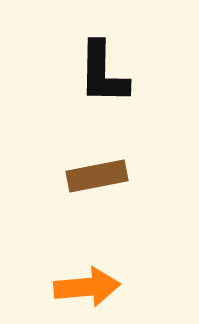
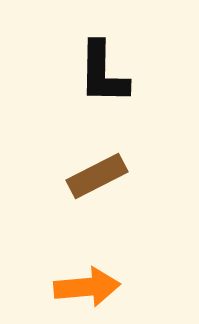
brown rectangle: rotated 16 degrees counterclockwise
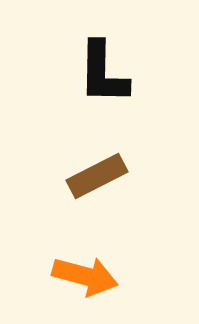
orange arrow: moved 2 px left, 11 px up; rotated 20 degrees clockwise
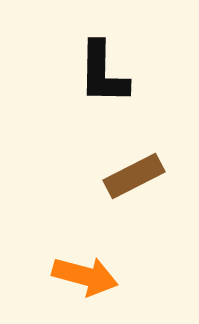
brown rectangle: moved 37 px right
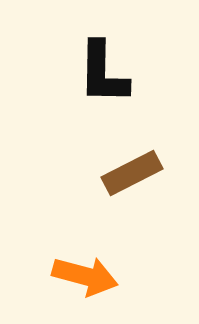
brown rectangle: moved 2 px left, 3 px up
